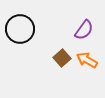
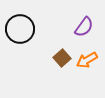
purple semicircle: moved 3 px up
orange arrow: rotated 60 degrees counterclockwise
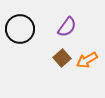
purple semicircle: moved 17 px left
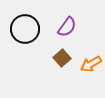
black circle: moved 5 px right
orange arrow: moved 4 px right, 4 px down
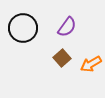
black circle: moved 2 px left, 1 px up
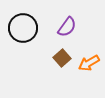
orange arrow: moved 2 px left, 1 px up
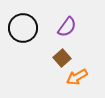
orange arrow: moved 12 px left, 14 px down
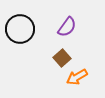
black circle: moved 3 px left, 1 px down
